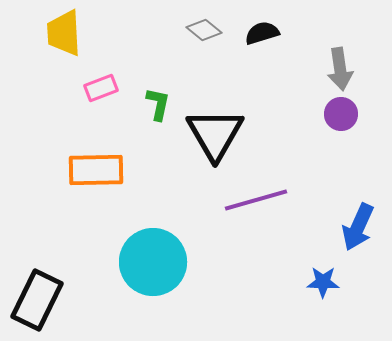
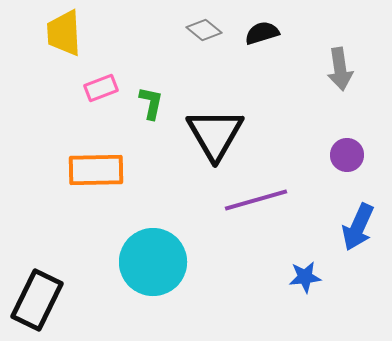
green L-shape: moved 7 px left, 1 px up
purple circle: moved 6 px right, 41 px down
blue star: moved 18 px left, 5 px up; rotated 8 degrees counterclockwise
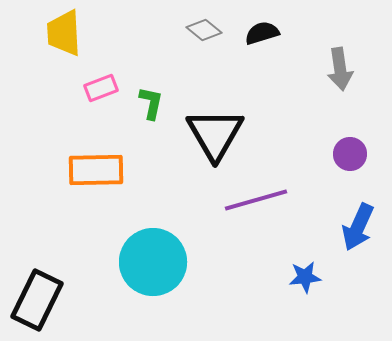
purple circle: moved 3 px right, 1 px up
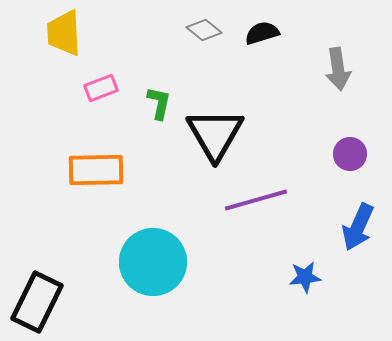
gray arrow: moved 2 px left
green L-shape: moved 8 px right
black rectangle: moved 2 px down
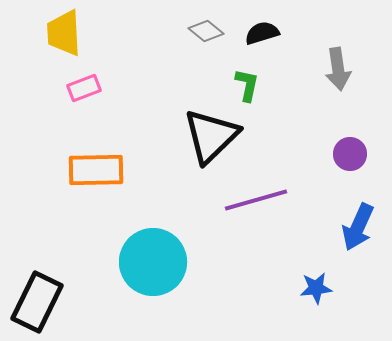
gray diamond: moved 2 px right, 1 px down
pink rectangle: moved 17 px left
green L-shape: moved 88 px right, 18 px up
black triangle: moved 4 px left, 2 px down; rotated 16 degrees clockwise
blue star: moved 11 px right, 11 px down
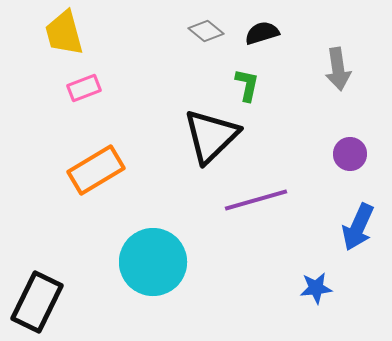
yellow trapezoid: rotated 12 degrees counterclockwise
orange rectangle: rotated 30 degrees counterclockwise
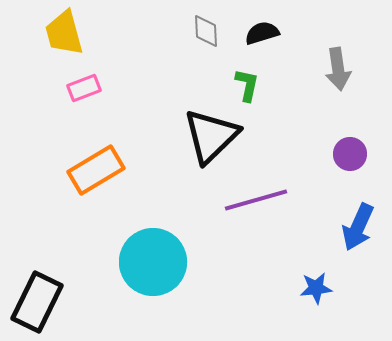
gray diamond: rotated 48 degrees clockwise
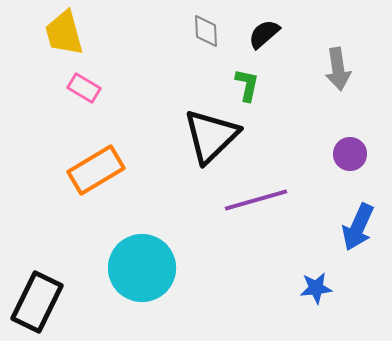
black semicircle: moved 2 px right, 1 px down; rotated 24 degrees counterclockwise
pink rectangle: rotated 52 degrees clockwise
cyan circle: moved 11 px left, 6 px down
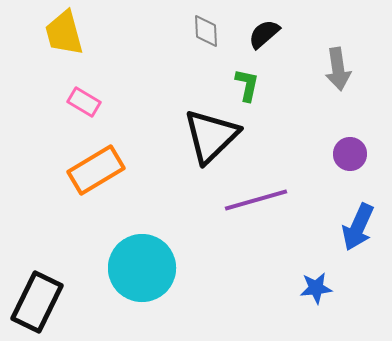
pink rectangle: moved 14 px down
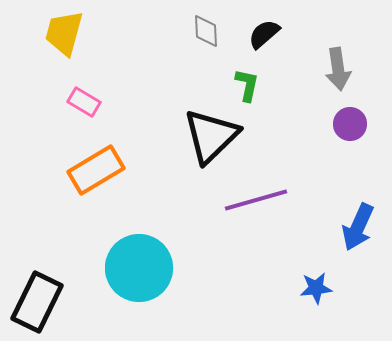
yellow trapezoid: rotated 30 degrees clockwise
purple circle: moved 30 px up
cyan circle: moved 3 px left
